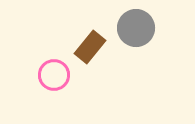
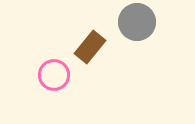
gray circle: moved 1 px right, 6 px up
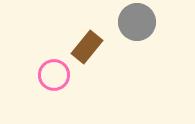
brown rectangle: moved 3 px left
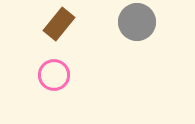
brown rectangle: moved 28 px left, 23 px up
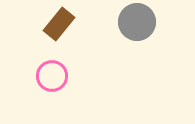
pink circle: moved 2 px left, 1 px down
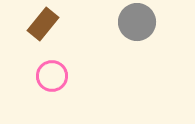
brown rectangle: moved 16 px left
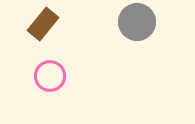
pink circle: moved 2 px left
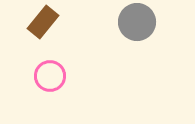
brown rectangle: moved 2 px up
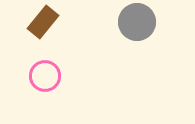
pink circle: moved 5 px left
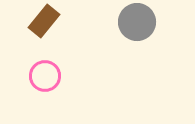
brown rectangle: moved 1 px right, 1 px up
